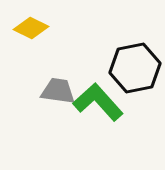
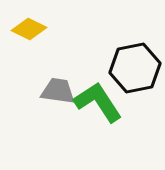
yellow diamond: moved 2 px left, 1 px down
green L-shape: rotated 9 degrees clockwise
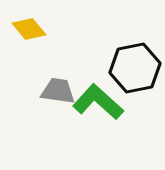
yellow diamond: rotated 24 degrees clockwise
green L-shape: rotated 15 degrees counterclockwise
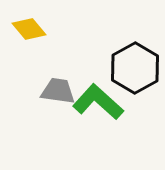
black hexagon: rotated 18 degrees counterclockwise
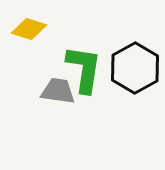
yellow diamond: rotated 32 degrees counterclockwise
green L-shape: moved 14 px left, 33 px up; rotated 57 degrees clockwise
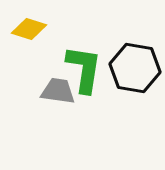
black hexagon: rotated 21 degrees counterclockwise
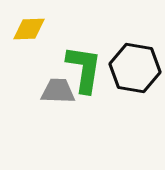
yellow diamond: rotated 20 degrees counterclockwise
gray trapezoid: rotated 6 degrees counterclockwise
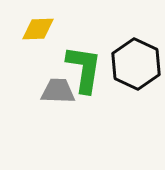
yellow diamond: moved 9 px right
black hexagon: moved 1 px right, 4 px up; rotated 15 degrees clockwise
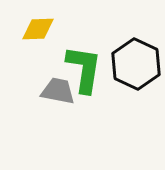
gray trapezoid: rotated 9 degrees clockwise
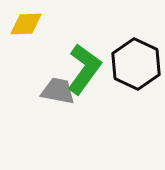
yellow diamond: moved 12 px left, 5 px up
green L-shape: rotated 27 degrees clockwise
